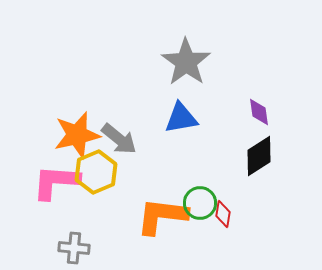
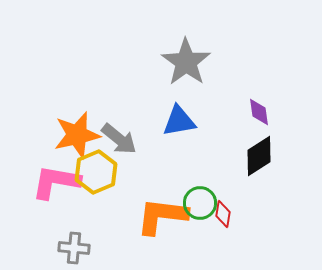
blue triangle: moved 2 px left, 3 px down
pink L-shape: rotated 6 degrees clockwise
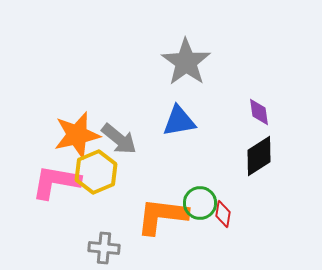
gray cross: moved 30 px right
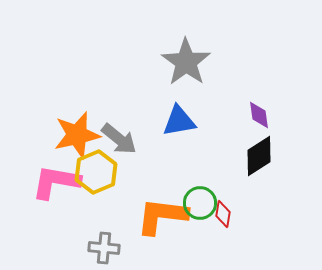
purple diamond: moved 3 px down
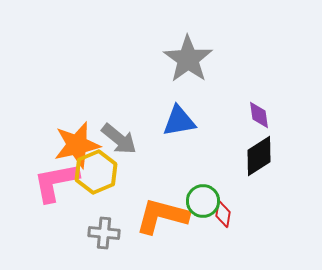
gray star: moved 2 px right, 3 px up
orange star: moved 10 px down
pink L-shape: rotated 21 degrees counterclockwise
green circle: moved 3 px right, 2 px up
orange L-shape: rotated 8 degrees clockwise
gray cross: moved 15 px up
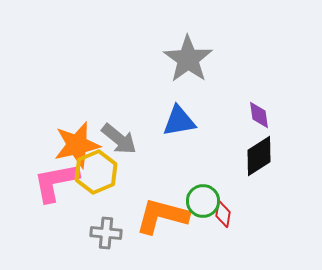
gray cross: moved 2 px right
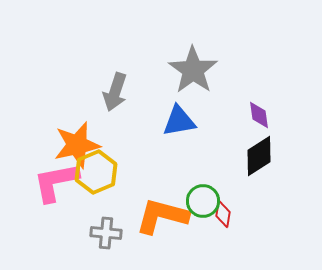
gray star: moved 5 px right, 11 px down
gray arrow: moved 4 px left, 47 px up; rotated 69 degrees clockwise
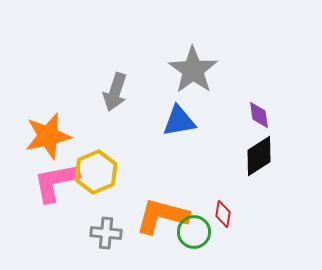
orange star: moved 29 px left, 9 px up
green circle: moved 9 px left, 31 px down
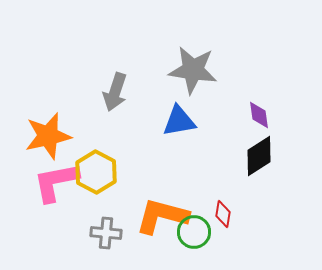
gray star: rotated 27 degrees counterclockwise
yellow hexagon: rotated 9 degrees counterclockwise
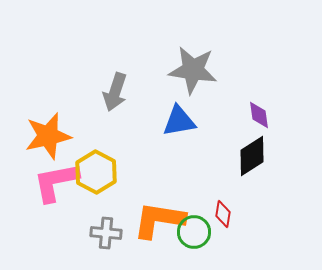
black diamond: moved 7 px left
orange L-shape: moved 3 px left, 4 px down; rotated 6 degrees counterclockwise
